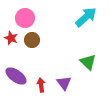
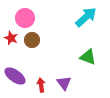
green triangle: moved 5 px up; rotated 24 degrees counterclockwise
purple ellipse: moved 1 px left
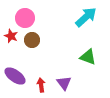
red star: moved 2 px up
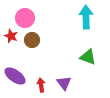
cyan arrow: rotated 50 degrees counterclockwise
